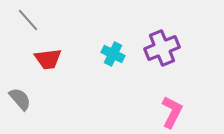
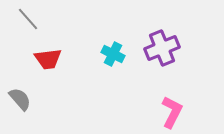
gray line: moved 1 px up
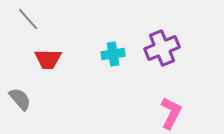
cyan cross: rotated 35 degrees counterclockwise
red trapezoid: rotated 8 degrees clockwise
pink L-shape: moved 1 px left, 1 px down
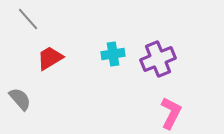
purple cross: moved 4 px left, 11 px down
red trapezoid: moved 2 px right, 1 px up; rotated 148 degrees clockwise
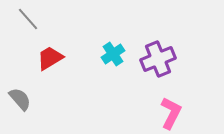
cyan cross: rotated 25 degrees counterclockwise
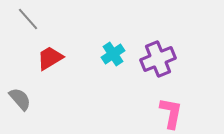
pink L-shape: rotated 16 degrees counterclockwise
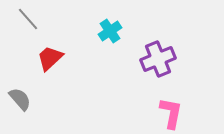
cyan cross: moved 3 px left, 23 px up
red trapezoid: rotated 12 degrees counterclockwise
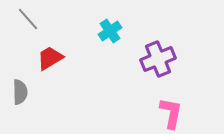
red trapezoid: rotated 12 degrees clockwise
gray semicircle: moved 7 px up; rotated 40 degrees clockwise
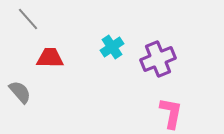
cyan cross: moved 2 px right, 16 px down
red trapezoid: rotated 32 degrees clockwise
gray semicircle: rotated 40 degrees counterclockwise
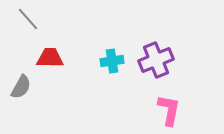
cyan cross: moved 14 px down; rotated 25 degrees clockwise
purple cross: moved 2 px left, 1 px down
gray semicircle: moved 1 px right, 5 px up; rotated 70 degrees clockwise
pink L-shape: moved 2 px left, 3 px up
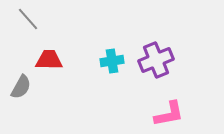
red trapezoid: moved 1 px left, 2 px down
pink L-shape: moved 4 px down; rotated 68 degrees clockwise
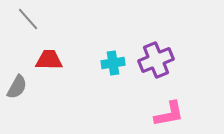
cyan cross: moved 1 px right, 2 px down
gray semicircle: moved 4 px left
